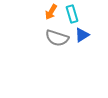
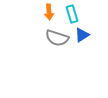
orange arrow: moved 2 px left; rotated 35 degrees counterclockwise
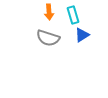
cyan rectangle: moved 1 px right, 1 px down
gray semicircle: moved 9 px left
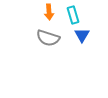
blue triangle: rotated 28 degrees counterclockwise
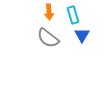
gray semicircle: rotated 20 degrees clockwise
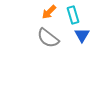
orange arrow: rotated 49 degrees clockwise
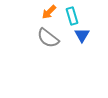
cyan rectangle: moved 1 px left, 1 px down
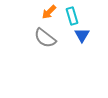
gray semicircle: moved 3 px left
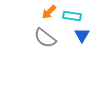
cyan rectangle: rotated 66 degrees counterclockwise
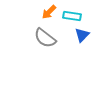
blue triangle: rotated 14 degrees clockwise
